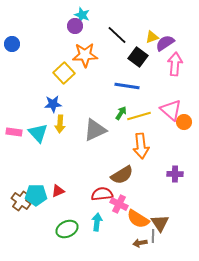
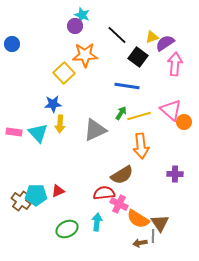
red semicircle: moved 2 px right, 1 px up
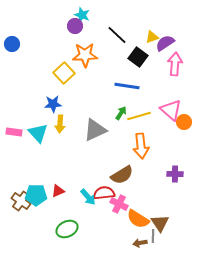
cyan arrow: moved 9 px left, 25 px up; rotated 132 degrees clockwise
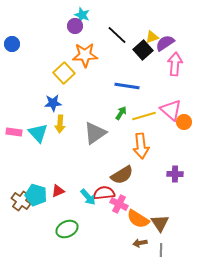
black square: moved 5 px right, 7 px up; rotated 12 degrees clockwise
blue star: moved 1 px up
yellow line: moved 5 px right
gray triangle: moved 3 px down; rotated 10 degrees counterclockwise
cyan pentagon: rotated 15 degrees clockwise
gray line: moved 8 px right, 14 px down
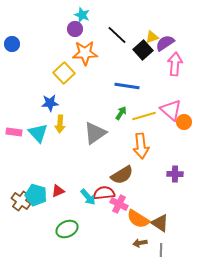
purple circle: moved 3 px down
orange star: moved 2 px up
blue star: moved 3 px left
brown triangle: rotated 24 degrees counterclockwise
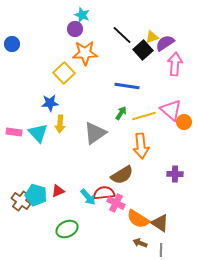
black line: moved 5 px right
pink cross: moved 3 px left, 1 px up
brown arrow: rotated 32 degrees clockwise
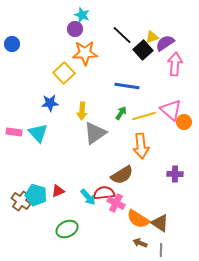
yellow arrow: moved 22 px right, 13 px up
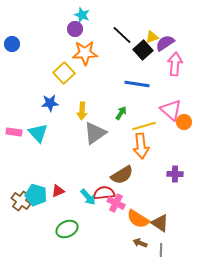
blue line: moved 10 px right, 2 px up
yellow line: moved 10 px down
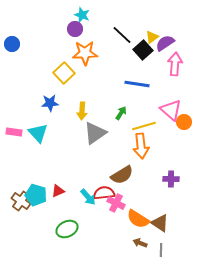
yellow triangle: rotated 16 degrees counterclockwise
purple cross: moved 4 px left, 5 px down
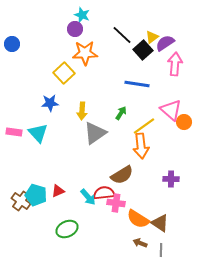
yellow line: rotated 20 degrees counterclockwise
pink cross: rotated 18 degrees counterclockwise
